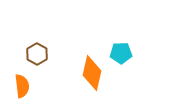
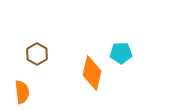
orange semicircle: moved 6 px down
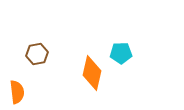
brown hexagon: rotated 20 degrees clockwise
orange semicircle: moved 5 px left
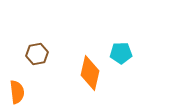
orange diamond: moved 2 px left
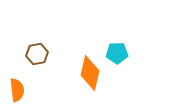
cyan pentagon: moved 4 px left
orange semicircle: moved 2 px up
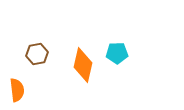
orange diamond: moved 7 px left, 8 px up
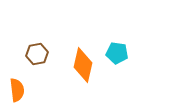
cyan pentagon: rotated 10 degrees clockwise
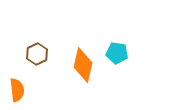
brown hexagon: rotated 15 degrees counterclockwise
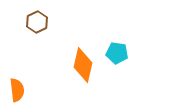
brown hexagon: moved 32 px up
